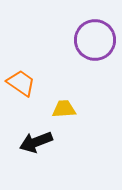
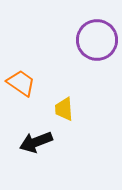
purple circle: moved 2 px right
yellow trapezoid: rotated 90 degrees counterclockwise
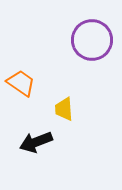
purple circle: moved 5 px left
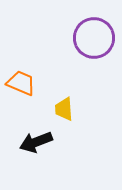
purple circle: moved 2 px right, 2 px up
orange trapezoid: rotated 12 degrees counterclockwise
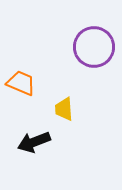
purple circle: moved 9 px down
black arrow: moved 2 px left
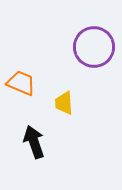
yellow trapezoid: moved 6 px up
black arrow: rotated 92 degrees clockwise
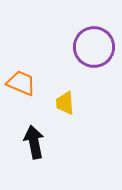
yellow trapezoid: moved 1 px right
black arrow: rotated 8 degrees clockwise
